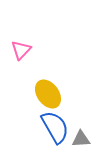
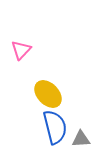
yellow ellipse: rotated 8 degrees counterclockwise
blue semicircle: rotated 16 degrees clockwise
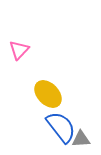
pink triangle: moved 2 px left
blue semicircle: moved 6 px right; rotated 24 degrees counterclockwise
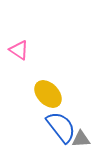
pink triangle: rotated 40 degrees counterclockwise
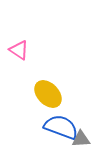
blue semicircle: rotated 32 degrees counterclockwise
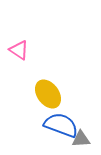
yellow ellipse: rotated 8 degrees clockwise
blue semicircle: moved 2 px up
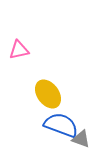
pink triangle: rotated 45 degrees counterclockwise
gray triangle: rotated 24 degrees clockwise
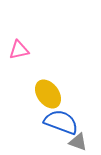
blue semicircle: moved 3 px up
gray triangle: moved 3 px left, 3 px down
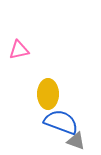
yellow ellipse: rotated 36 degrees clockwise
gray triangle: moved 2 px left, 1 px up
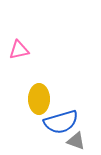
yellow ellipse: moved 9 px left, 5 px down
blue semicircle: rotated 144 degrees clockwise
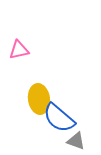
yellow ellipse: rotated 8 degrees counterclockwise
blue semicircle: moved 2 px left, 4 px up; rotated 56 degrees clockwise
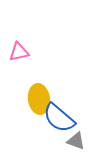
pink triangle: moved 2 px down
